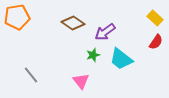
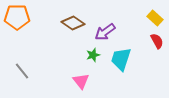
orange pentagon: rotated 10 degrees clockwise
red semicircle: moved 1 px right, 1 px up; rotated 63 degrees counterclockwise
cyan trapezoid: rotated 70 degrees clockwise
gray line: moved 9 px left, 4 px up
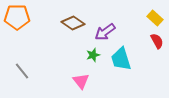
cyan trapezoid: rotated 35 degrees counterclockwise
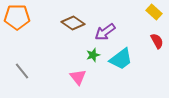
yellow rectangle: moved 1 px left, 6 px up
cyan trapezoid: rotated 110 degrees counterclockwise
pink triangle: moved 3 px left, 4 px up
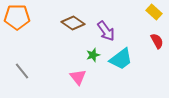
purple arrow: moved 1 px right, 1 px up; rotated 90 degrees counterclockwise
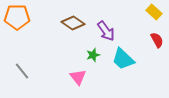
red semicircle: moved 1 px up
cyan trapezoid: moved 2 px right; rotated 80 degrees clockwise
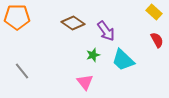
cyan trapezoid: moved 1 px down
pink triangle: moved 7 px right, 5 px down
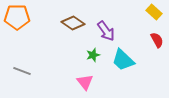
gray line: rotated 30 degrees counterclockwise
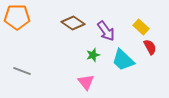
yellow rectangle: moved 13 px left, 15 px down
red semicircle: moved 7 px left, 7 px down
pink triangle: moved 1 px right
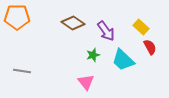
gray line: rotated 12 degrees counterclockwise
